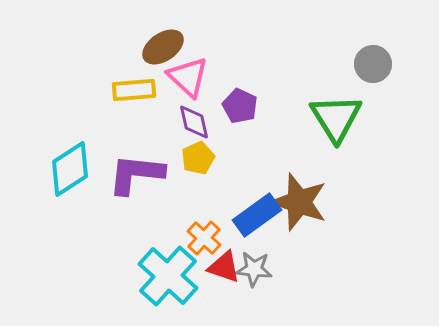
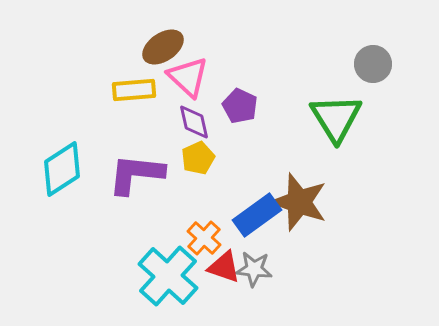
cyan diamond: moved 8 px left
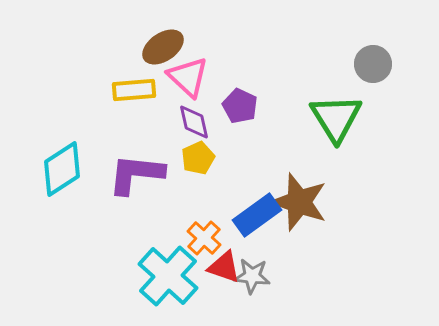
gray star: moved 2 px left, 7 px down
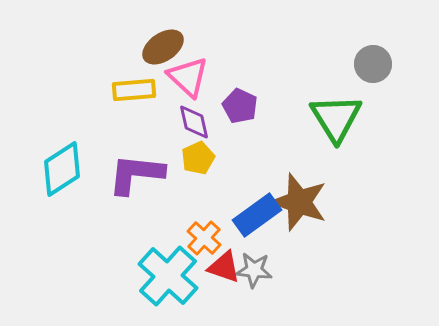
gray star: moved 2 px right, 6 px up
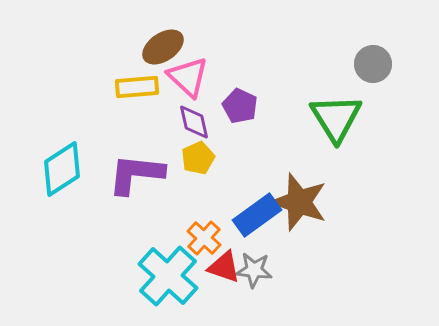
yellow rectangle: moved 3 px right, 3 px up
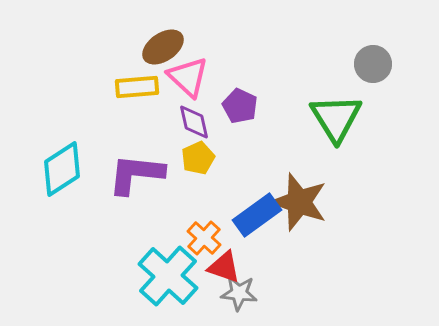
gray star: moved 15 px left, 23 px down
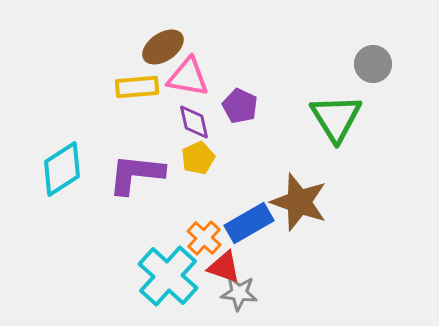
pink triangle: rotated 33 degrees counterclockwise
blue rectangle: moved 8 px left, 8 px down; rotated 6 degrees clockwise
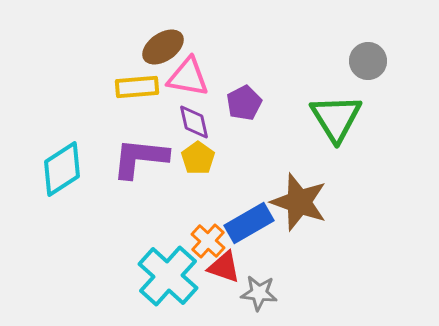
gray circle: moved 5 px left, 3 px up
purple pentagon: moved 4 px right, 3 px up; rotated 20 degrees clockwise
yellow pentagon: rotated 12 degrees counterclockwise
purple L-shape: moved 4 px right, 16 px up
orange cross: moved 4 px right, 3 px down
gray star: moved 20 px right
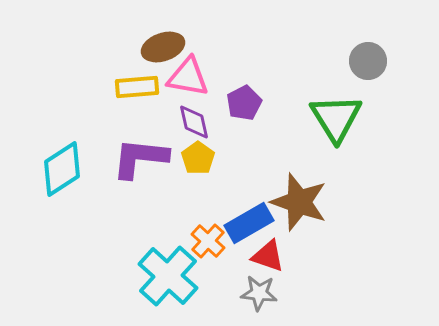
brown ellipse: rotated 15 degrees clockwise
red triangle: moved 44 px right, 11 px up
